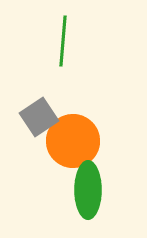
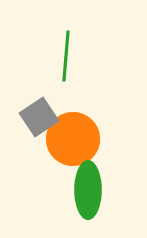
green line: moved 3 px right, 15 px down
orange circle: moved 2 px up
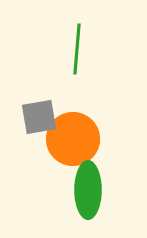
green line: moved 11 px right, 7 px up
gray square: rotated 24 degrees clockwise
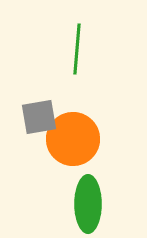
green ellipse: moved 14 px down
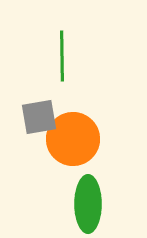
green line: moved 15 px left, 7 px down; rotated 6 degrees counterclockwise
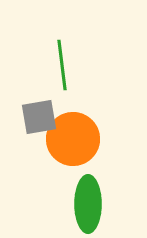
green line: moved 9 px down; rotated 6 degrees counterclockwise
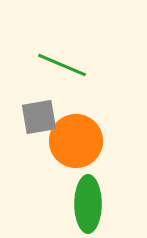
green line: rotated 60 degrees counterclockwise
orange circle: moved 3 px right, 2 px down
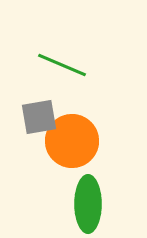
orange circle: moved 4 px left
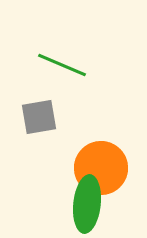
orange circle: moved 29 px right, 27 px down
green ellipse: moved 1 px left; rotated 6 degrees clockwise
